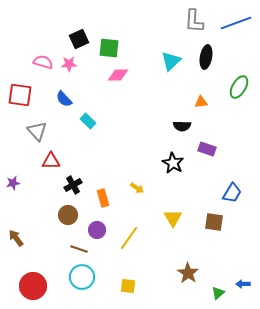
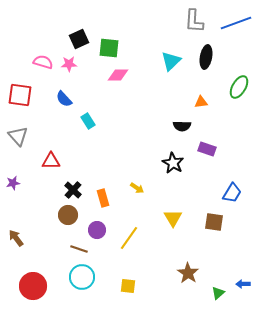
cyan rectangle: rotated 14 degrees clockwise
gray triangle: moved 19 px left, 5 px down
black cross: moved 5 px down; rotated 18 degrees counterclockwise
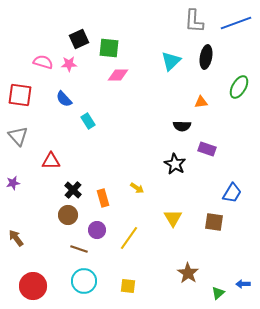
black star: moved 2 px right, 1 px down
cyan circle: moved 2 px right, 4 px down
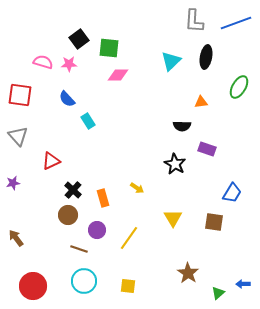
black square: rotated 12 degrees counterclockwise
blue semicircle: moved 3 px right
red triangle: rotated 24 degrees counterclockwise
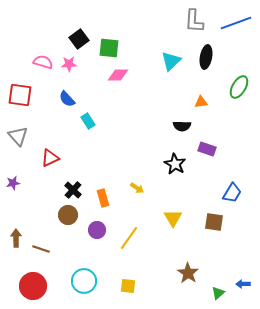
red triangle: moved 1 px left, 3 px up
brown arrow: rotated 36 degrees clockwise
brown line: moved 38 px left
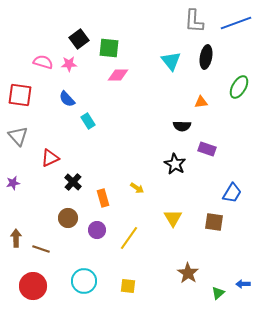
cyan triangle: rotated 25 degrees counterclockwise
black cross: moved 8 px up
brown circle: moved 3 px down
